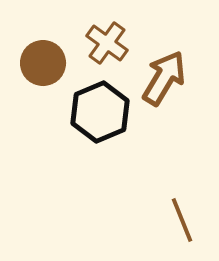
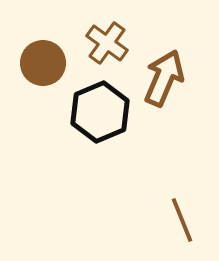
brown arrow: rotated 8 degrees counterclockwise
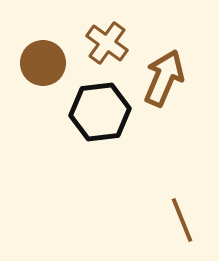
black hexagon: rotated 16 degrees clockwise
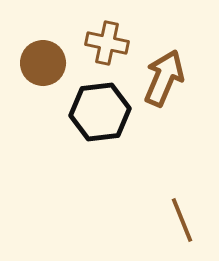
brown cross: rotated 24 degrees counterclockwise
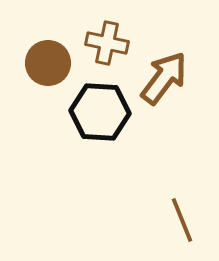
brown circle: moved 5 px right
brown arrow: rotated 14 degrees clockwise
black hexagon: rotated 10 degrees clockwise
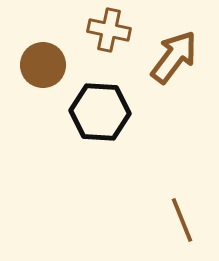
brown cross: moved 2 px right, 13 px up
brown circle: moved 5 px left, 2 px down
brown arrow: moved 10 px right, 21 px up
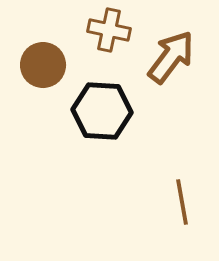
brown arrow: moved 3 px left
black hexagon: moved 2 px right, 1 px up
brown line: moved 18 px up; rotated 12 degrees clockwise
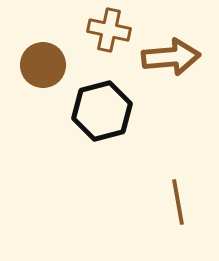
brown arrow: rotated 48 degrees clockwise
black hexagon: rotated 18 degrees counterclockwise
brown line: moved 4 px left
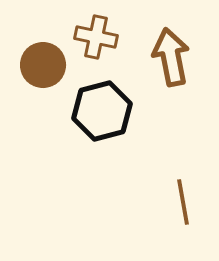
brown cross: moved 13 px left, 7 px down
brown arrow: rotated 96 degrees counterclockwise
brown line: moved 5 px right
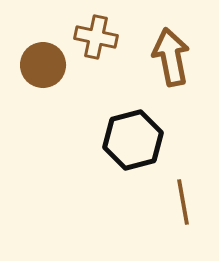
black hexagon: moved 31 px right, 29 px down
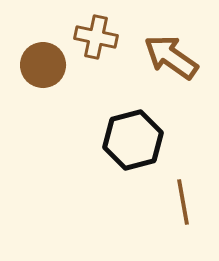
brown arrow: rotated 44 degrees counterclockwise
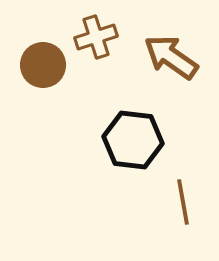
brown cross: rotated 30 degrees counterclockwise
black hexagon: rotated 22 degrees clockwise
